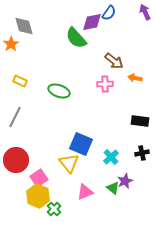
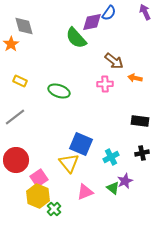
gray line: rotated 25 degrees clockwise
cyan cross: rotated 14 degrees clockwise
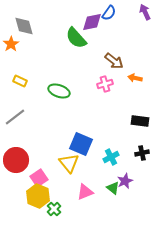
pink cross: rotated 14 degrees counterclockwise
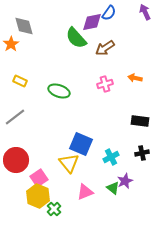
brown arrow: moved 9 px left, 13 px up; rotated 108 degrees clockwise
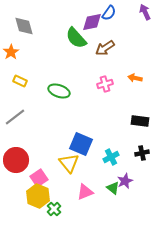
orange star: moved 8 px down
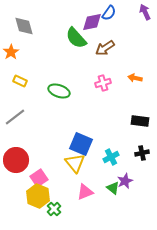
pink cross: moved 2 px left, 1 px up
yellow triangle: moved 6 px right
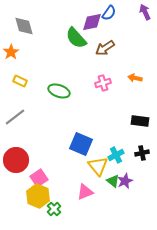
cyan cross: moved 5 px right, 2 px up
yellow triangle: moved 23 px right, 3 px down
green triangle: moved 7 px up
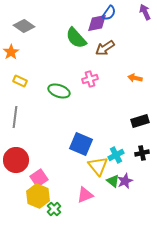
purple diamond: moved 5 px right, 1 px down
gray diamond: rotated 40 degrees counterclockwise
pink cross: moved 13 px left, 4 px up
gray line: rotated 45 degrees counterclockwise
black rectangle: rotated 24 degrees counterclockwise
pink triangle: moved 3 px down
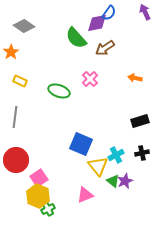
pink cross: rotated 28 degrees counterclockwise
green cross: moved 6 px left; rotated 16 degrees clockwise
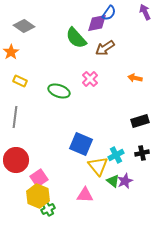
pink triangle: rotated 24 degrees clockwise
